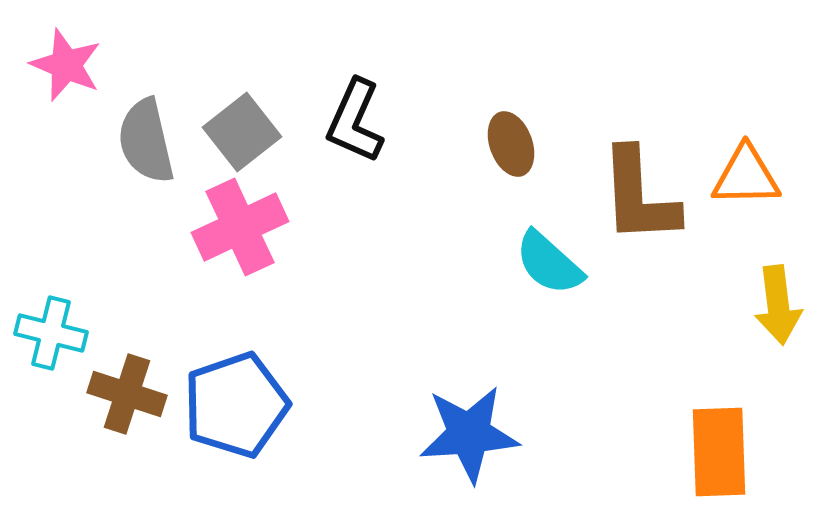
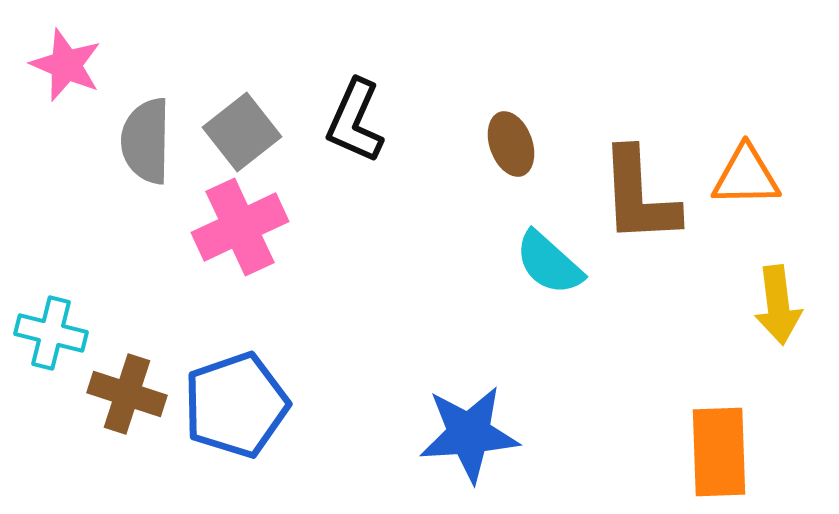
gray semicircle: rotated 14 degrees clockwise
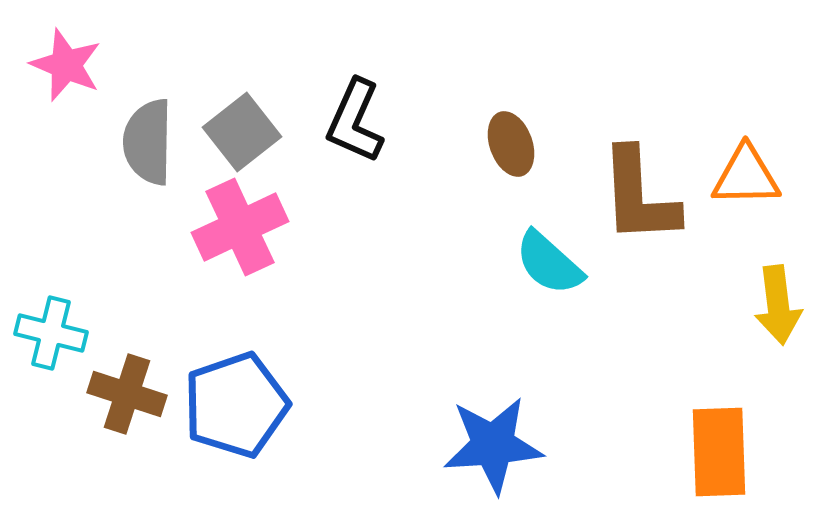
gray semicircle: moved 2 px right, 1 px down
blue star: moved 24 px right, 11 px down
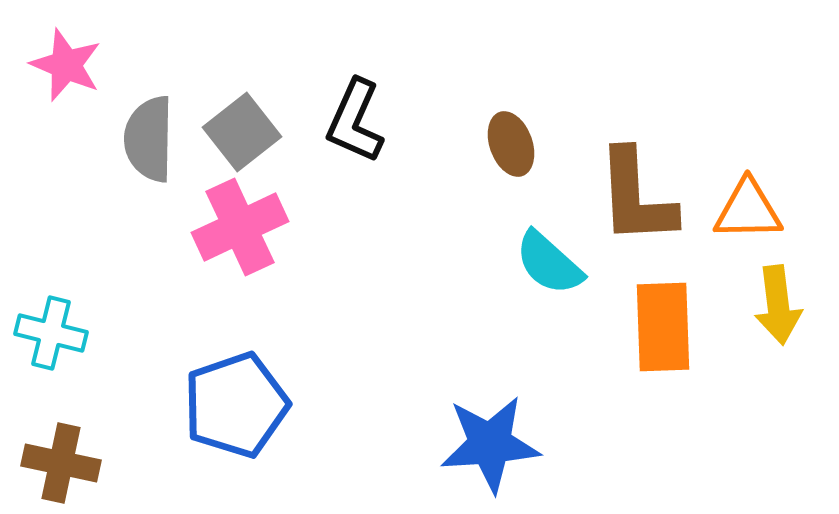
gray semicircle: moved 1 px right, 3 px up
orange triangle: moved 2 px right, 34 px down
brown L-shape: moved 3 px left, 1 px down
brown cross: moved 66 px left, 69 px down; rotated 6 degrees counterclockwise
blue star: moved 3 px left, 1 px up
orange rectangle: moved 56 px left, 125 px up
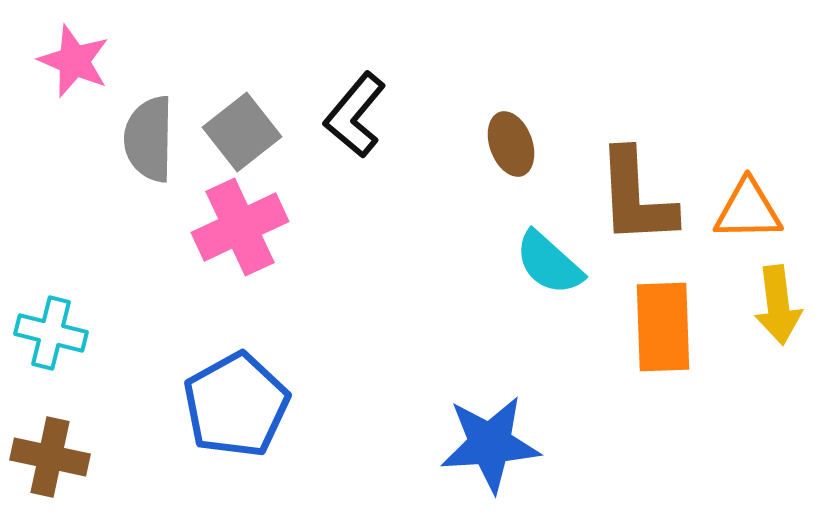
pink star: moved 8 px right, 4 px up
black L-shape: moved 6 px up; rotated 16 degrees clockwise
blue pentagon: rotated 10 degrees counterclockwise
brown cross: moved 11 px left, 6 px up
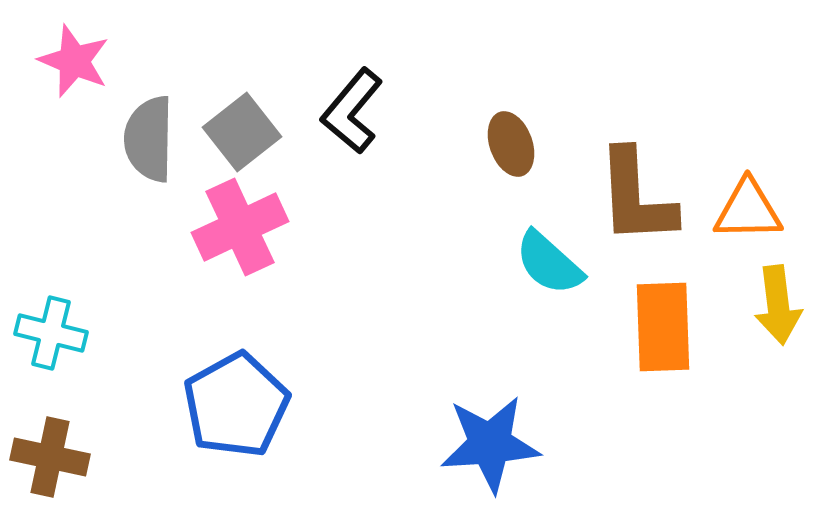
black L-shape: moved 3 px left, 4 px up
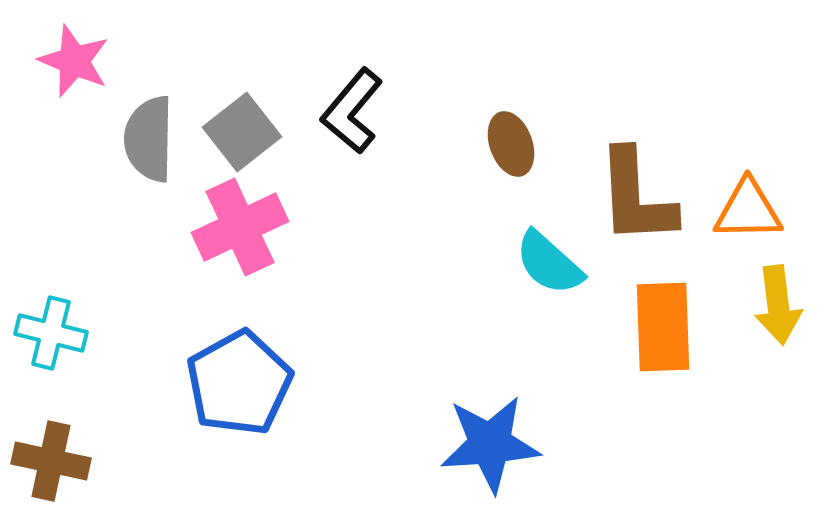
blue pentagon: moved 3 px right, 22 px up
brown cross: moved 1 px right, 4 px down
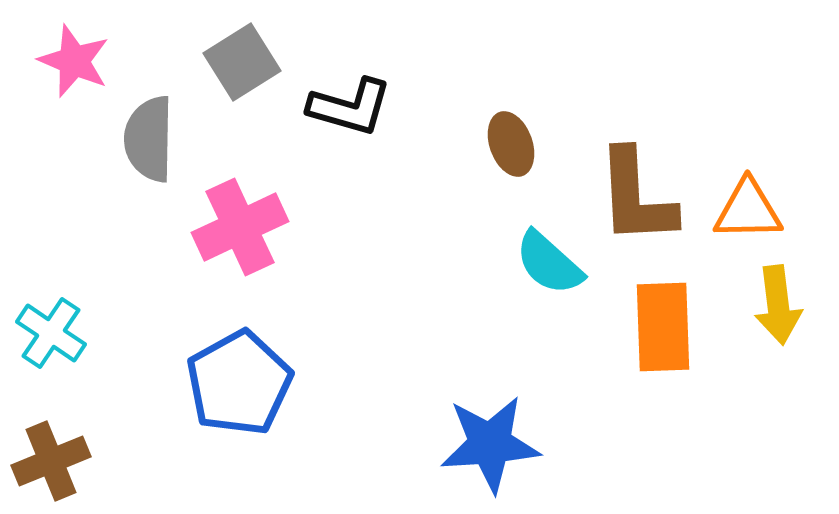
black L-shape: moved 2 px left, 4 px up; rotated 114 degrees counterclockwise
gray square: moved 70 px up; rotated 6 degrees clockwise
cyan cross: rotated 20 degrees clockwise
brown cross: rotated 34 degrees counterclockwise
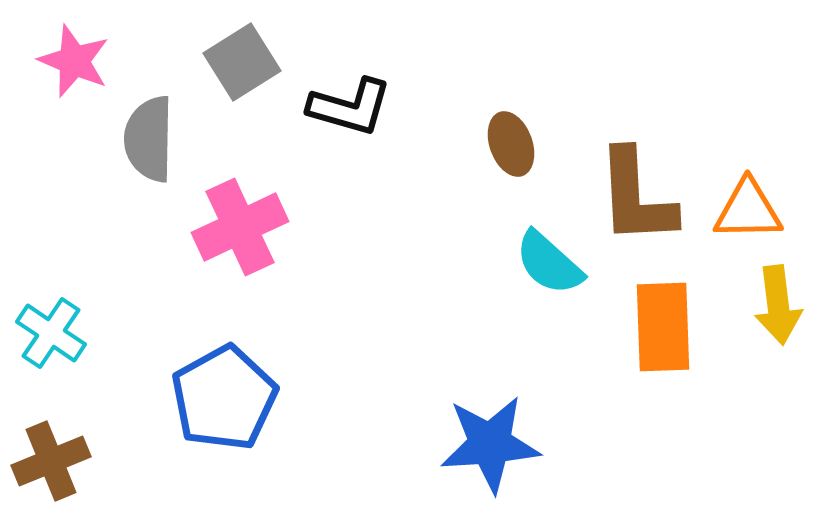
blue pentagon: moved 15 px left, 15 px down
